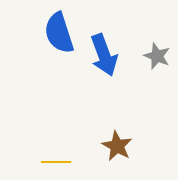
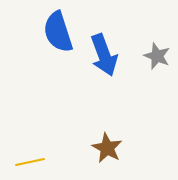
blue semicircle: moved 1 px left, 1 px up
brown star: moved 10 px left, 2 px down
yellow line: moved 26 px left; rotated 12 degrees counterclockwise
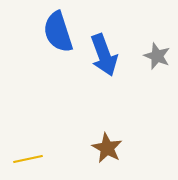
yellow line: moved 2 px left, 3 px up
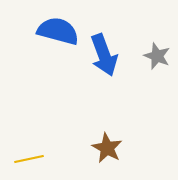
blue semicircle: moved 1 px up; rotated 123 degrees clockwise
yellow line: moved 1 px right
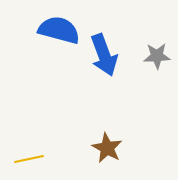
blue semicircle: moved 1 px right, 1 px up
gray star: rotated 24 degrees counterclockwise
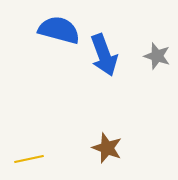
gray star: rotated 20 degrees clockwise
brown star: rotated 8 degrees counterclockwise
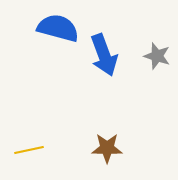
blue semicircle: moved 1 px left, 2 px up
brown star: rotated 20 degrees counterclockwise
yellow line: moved 9 px up
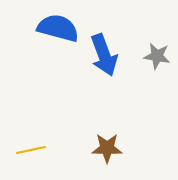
gray star: rotated 8 degrees counterclockwise
yellow line: moved 2 px right
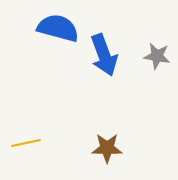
yellow line: moved 5 px left, 7 px up
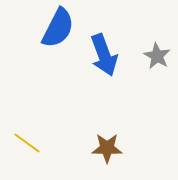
blue semicircle: rotated 102 degrees clockwise
gray star: rotated 20 degrees clockwise
yellow line: moved 1 px right; rotated 48 degrees clockwise
